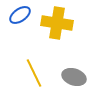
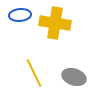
blue ellipse: rotated 30 degrees clockwise
yellow cross: moved 2 px left
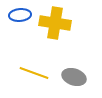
yellow line: rotated 44 degrees counterclockwise
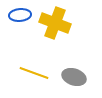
yellow cross: rotated 12 degrees clockwise
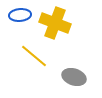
yellow line: moved 17 px up; rotated 20 degrees clockwise
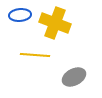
yellow line: moved 1 px right, 1 px up; rotated 36 degrees counterclockwise
gray ellipse: rotated 45 degrees counterclockwise
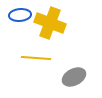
yellow cross: moved 5 px left
yellow line: moved 1 px right, 3 px down
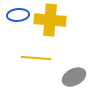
blue ellipse: moved 2 px left
yellow cross: moved 3 px up; rotated 16 degrees counterclockwise
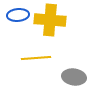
yellow line: rotated 8 degrees counterclockwise
gray ellipse: rotated 35 degrees clockwise
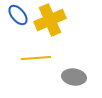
blue ellipse: rotated 55 degrees clockwise
yellow cross: rotated 28 degrees counterclockwise
